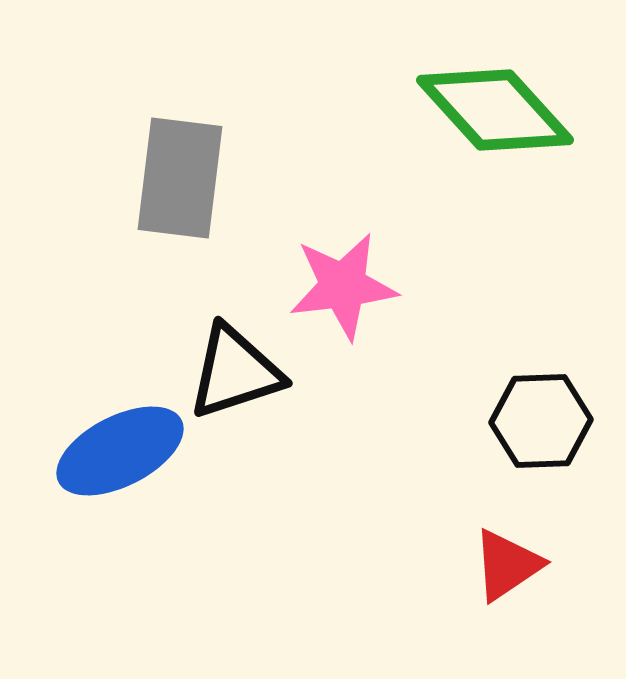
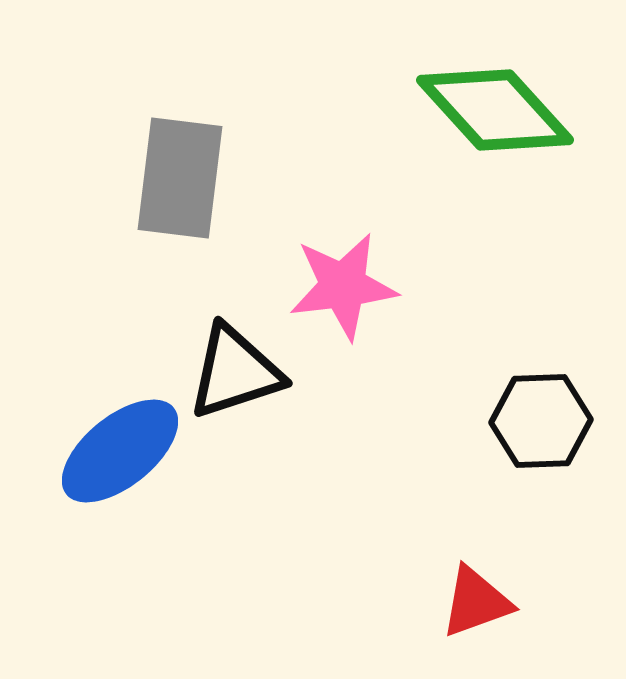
blue ellipse: rotated 12 degrees counterclockwise
red triangle: moved 31 px left, 37 px down; rotated 14 degrees clockwise
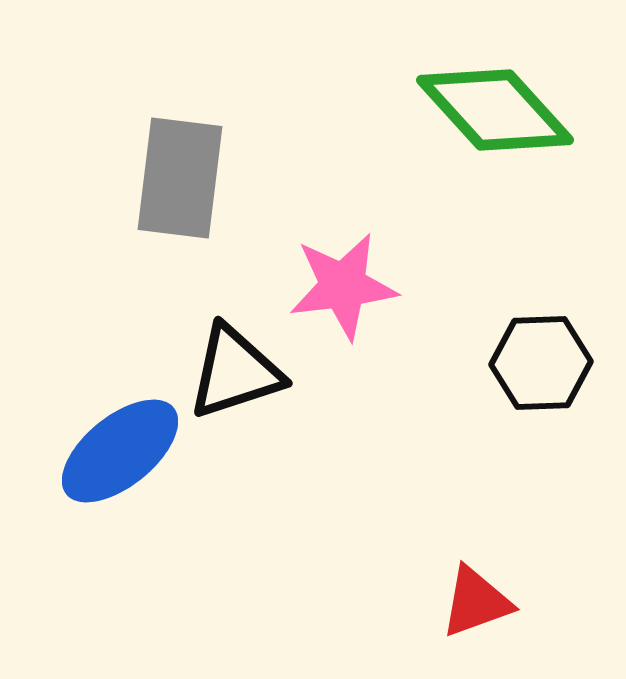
black hexagon: moved 58 px up
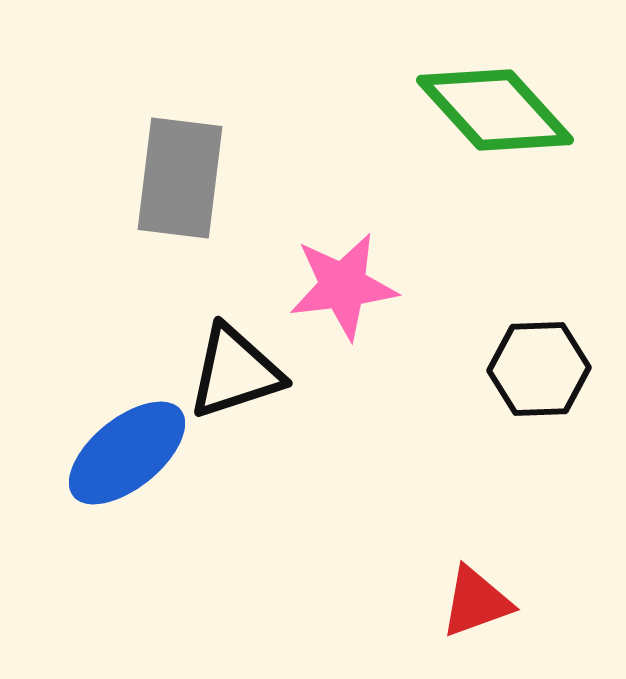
black hexagon: moved 2 px left, 6 px down
blue ellipse: moved 7 px right, 2 px down
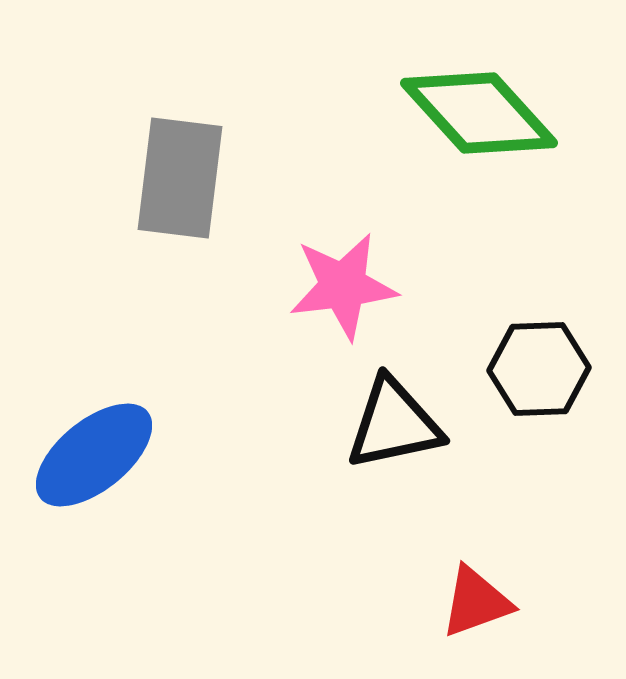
green diamond: moved 16 px left, 3 px down
black triangle: moved 159 px right, 52 px down; rotated 6 degrees clockwise
blue ellipse: moved 33 px left, 2 px down
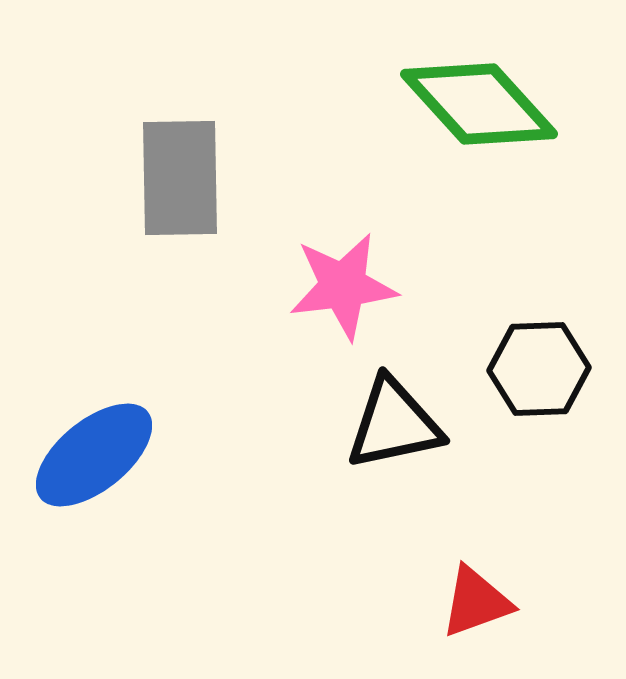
green diamond: moved 9 px up
gray rectangle: rotated 8 degrees counterclockwise
